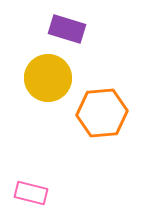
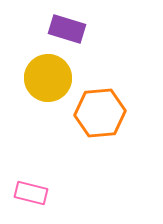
orange hexagon: moved 2 px left
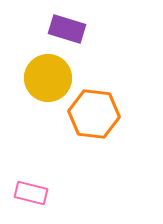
orange hexagon: moved 6 px left, 1 px down; rotated 12 degrees clockwise
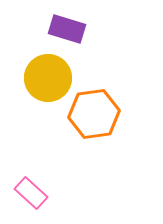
orange hexagon: rotated 15 degrees counterclockwise
pink rectangle: rotated 28 degrees clockwise
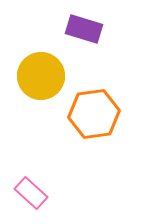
purple rectangle: moved 17 px right
yellow circle: moved 7 px left, 2 px up
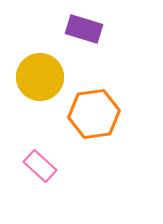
yellow circle: moved 1 px left, 1 px down
pink rectangle: moved 9 px right, 27 px up
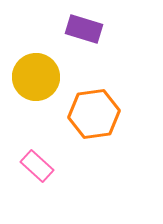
yellow circle: moved 4 px left
pink rectangle: moved 3 px left
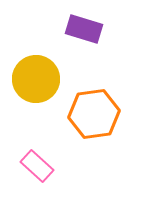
yellow circle: moved 2 px down
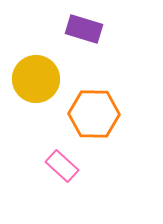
orange hexagon: rotated 9 degrees clockwise
pink rectangle: moved 25 px right
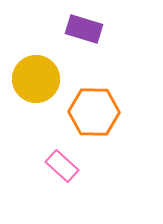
orange hexagon: moved 2 px up
